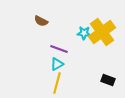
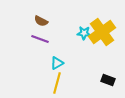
purple line: moved 19 px left, 10 px up
cyan triangle: moved 1 px up
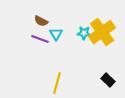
cyan triangle: moved 1 px left, 29 px up; rotated 32 degrees counterclockwise
black rectangle: rotated 24 degrees clockwise
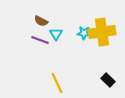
yellow cross: rotated 28 degrees clockwise
purple line: moved 1 px down
yellow line: rotated 40 degrees counterclockwise
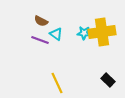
cyan triangle: rotated 24 degrees counterclockwise
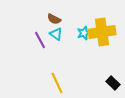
brown semicircle: moved 13 px right, 2 px up
cyan star: rotated 24 degrees counterclockwise
purple line: rotated 42 degrees clockwise
black rectangle: moved 5 px right, 3 px down
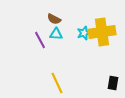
cyan triangle: rotated 32 degrees counterclockwise
black rectangle: rotated 56 degrees clockwise
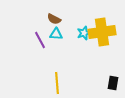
yellow line: rotated 20 degrees clockwise
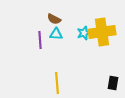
purple line: rotated 24 degrees clockwise
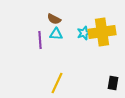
yellow line: rotated 30 degrees clockwise
